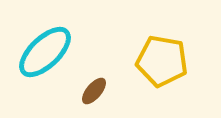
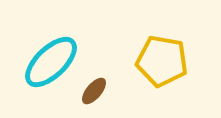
cyan ellipse: moved 6 px right, 10 px down
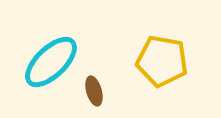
brown ellipse: rotated 56 degrees counterclockwise
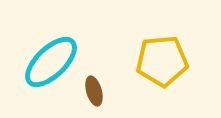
yellow pentagon: rotated 15 degrees counterclockwise
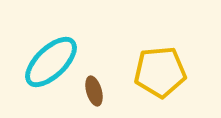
yellow pentagon: moved 2 px left, 11 px down
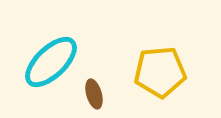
brown ellipse: moved 3 px down
